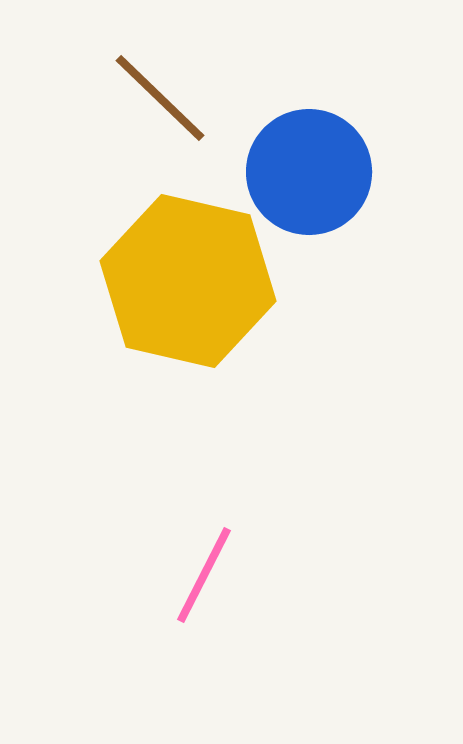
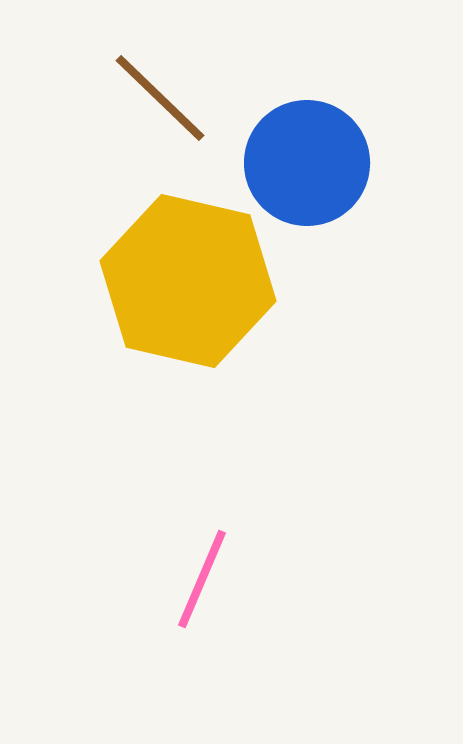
blue circle: moved 2 px left, 9 px up
pink line: moved 2 px left, 4 px down; rotated 4 degrees counterclockwise
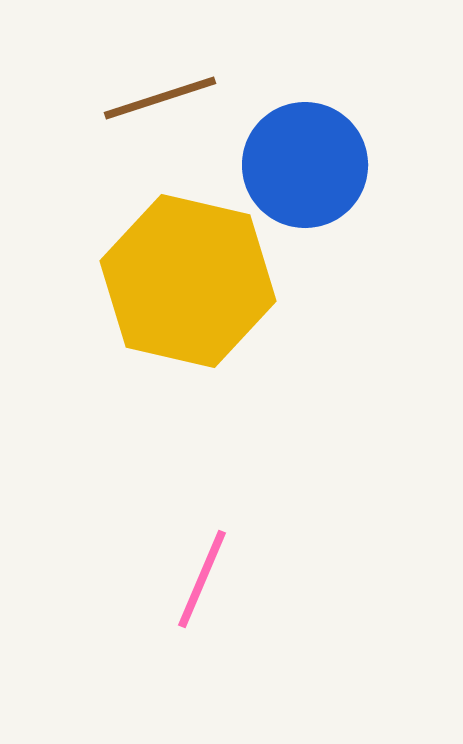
brown line: rotated 62 degrees counterclockwise
blue circle: moved 2 px left, 2 px down
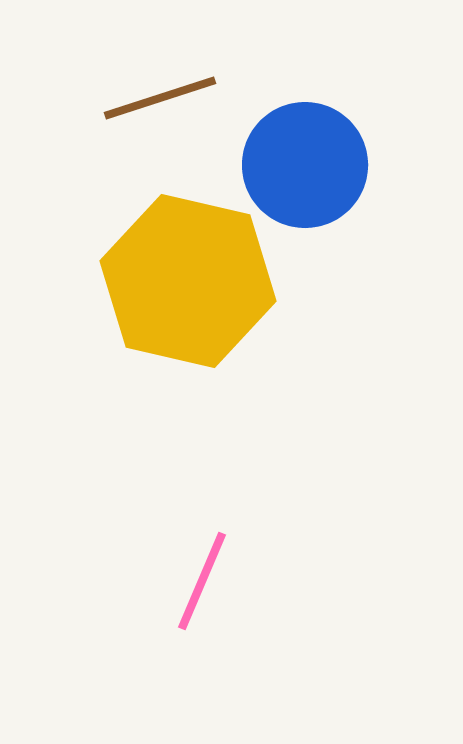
pink line: moved 2 px down
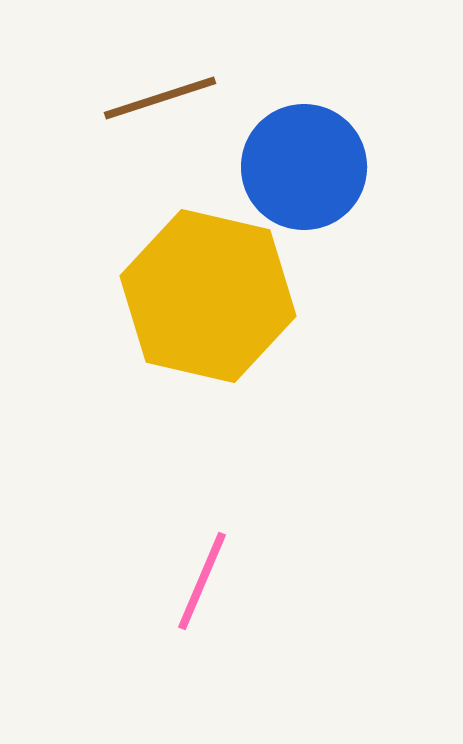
blue circle: moved 1 px left, 2 px down
yellow hexagon: moved 20 px right, 15 px down
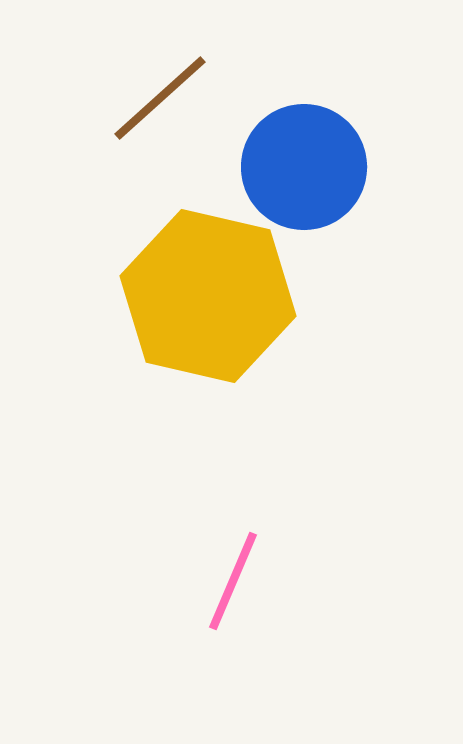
brown line: rotated 24 degrees counterclockwise
pink line: moved 31 px right
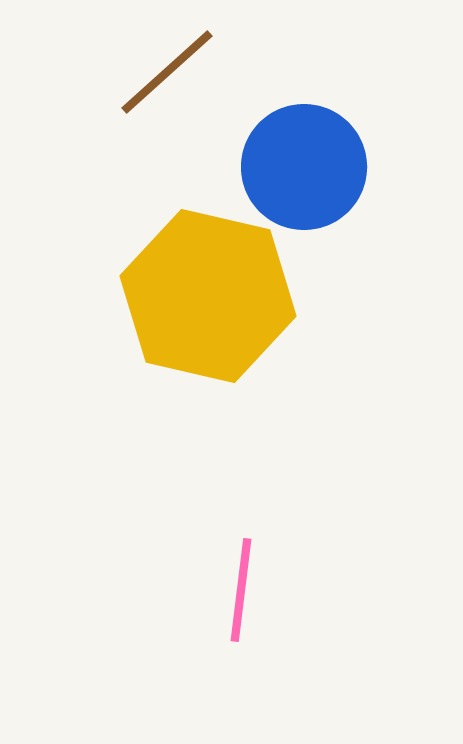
brown line: moved 7 px right, 26 px up
pink line: moved 8 px right, 9 px down; rotated 16 degrees counterclockwise
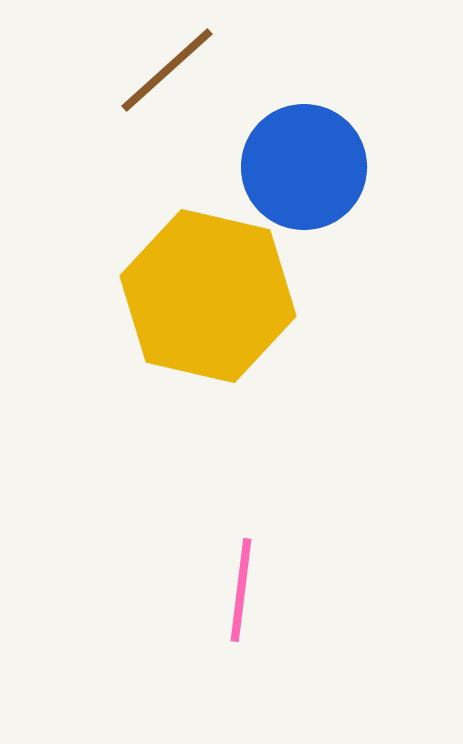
brown line: moved 2 px up
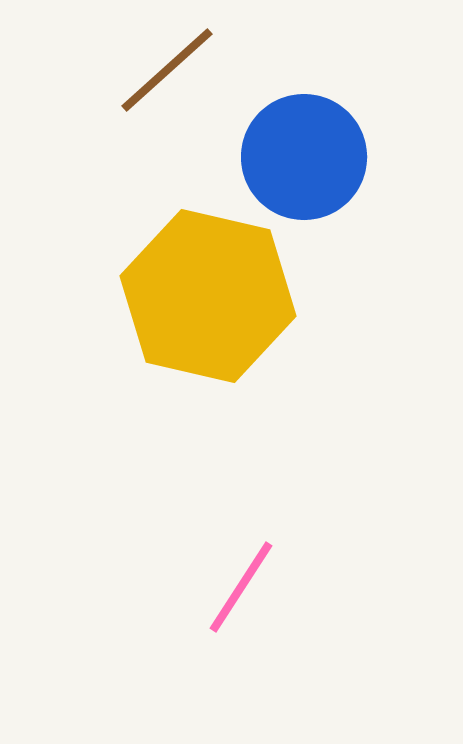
blue circle: moved 10 px up
pink line: moved 3 px up; rotated 26 degrees clockwise
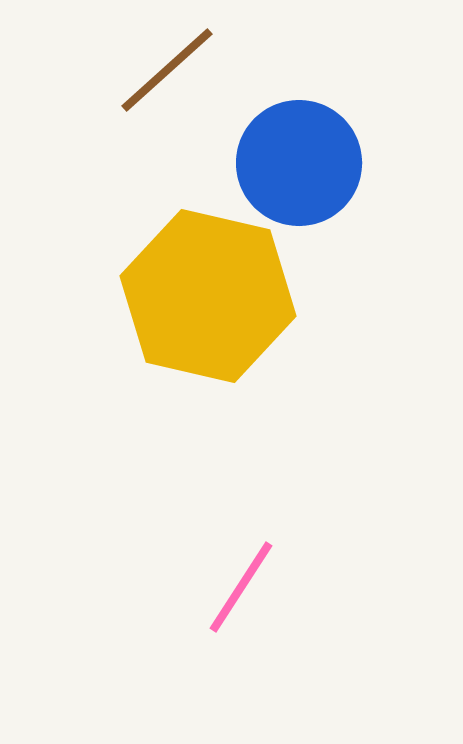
blue circle: moved 5 px left, 6 px down
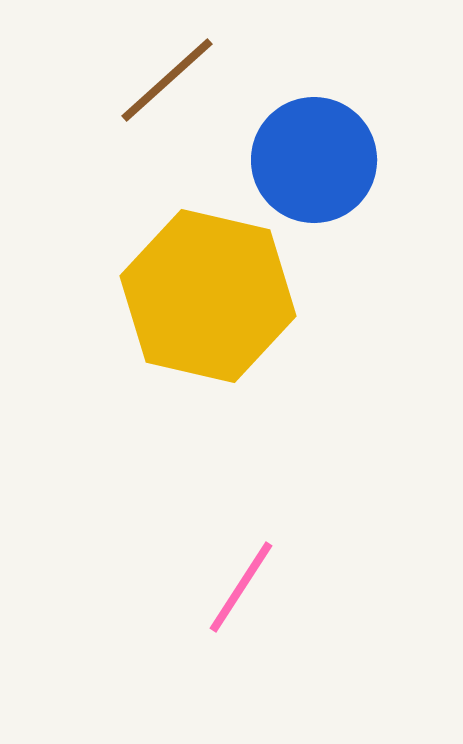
brown line: moved 10 px down
blue circle: moved 15 px right, 3 px up
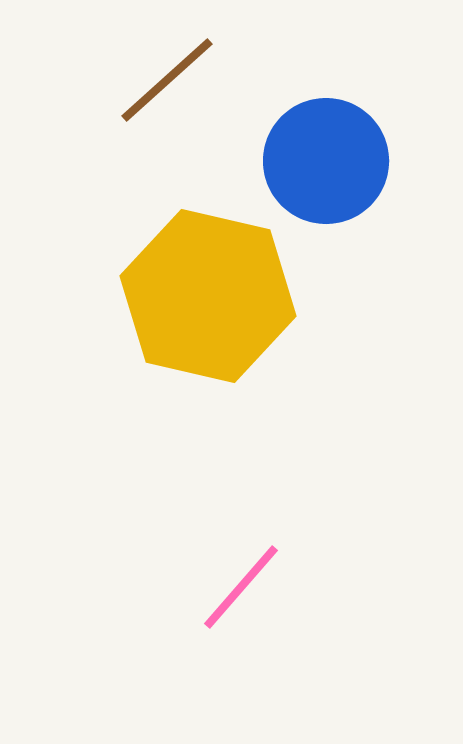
blue circle: moved 12 px right, 1 px down
pink line: rotated 8 degrees clockwise
